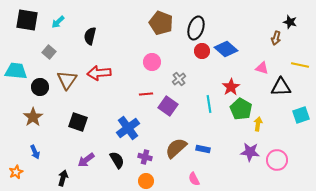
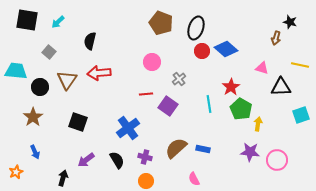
black semicircle at (90, 36): moved 5 px down
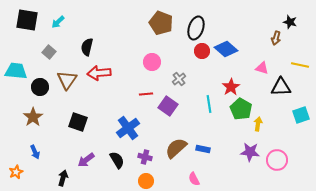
black semicircle at (90, 41): moved 3 px left, 6 px down
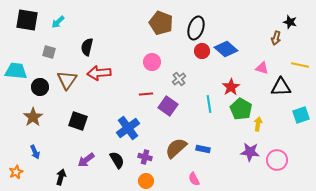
gray square at (49, 52): rotated 24 degrees counterclockwise
black square at (78, 122): moved 1 px up
black arrow at (63, 178): moved 2 px left, 1 px up
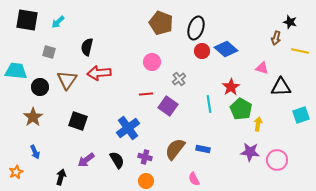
yellow line at (300, 65): moved 14 px up
brown semicircle at (176, 148): moved 1 px left, 1 px down; rotated 10 degrees counterclockwise
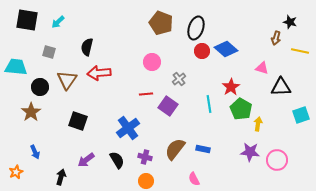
cyan trapezoid at (16, 71): moved 4 px up
brown star at (33, 117): moved 2 px left, 5 px up
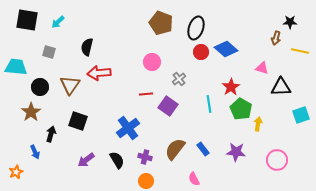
black star at (290, 22): rotated 16 degrees counterclockwise
red circle at (202, 51): moved 1 px left, 1 px down
brown triangle at (67, 80): moved 3 px right, 5 px down
blue rectangle at (203, 149): rotated 40 degrees clockwise
purple star at (250, 152): moved 14 px left
black arrow at (61, 177): moved 10 px left, 43 px up
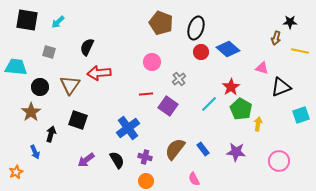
black semicircle at (87, 47): rotated 12 degrees clockwise
blue diamond at (226, 49): moved 2 px right
black triangle at (281, 87): rotated 20 degrees counterclockwise
cyan line at (209, 104): rotated 54 degrees clockwise
black square at (78, 121): moved 1 px up
pink circle at (277, 160): moved 2 px right, 1 px down
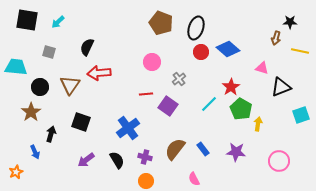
black square at (78, 120): moved 3 px right, 2 px down
